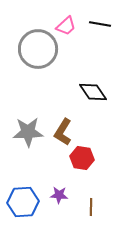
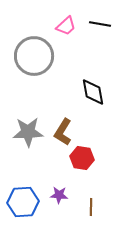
gray circle: moved 4 px left, 7 px down
black diamond: rotated 24 degrees clockwise
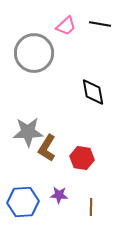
gray circle: moved 3 px up
brown L-shape: moved 16 px left, 16 px down
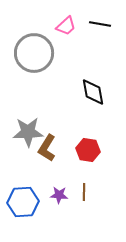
red hexagon: moved 6 px right, 8 px up
brown line: moved 7 px left, 15 px up
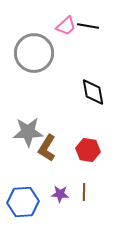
black line: moved 12 px left, 2 px down
purple star: moved 1 px right, 1 px up
